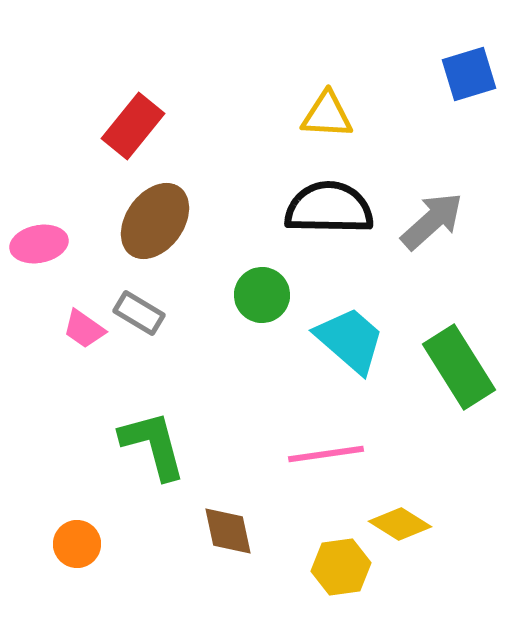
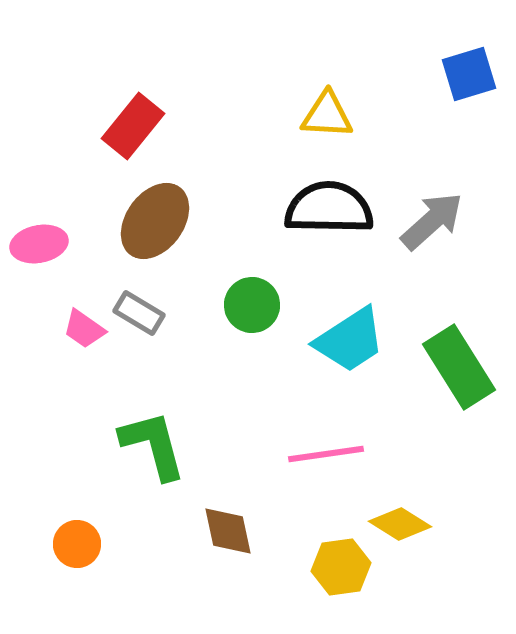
green circle: moved 10 px left, 10 px down
cyan trapezoid: rotated 106 degrees clockwise
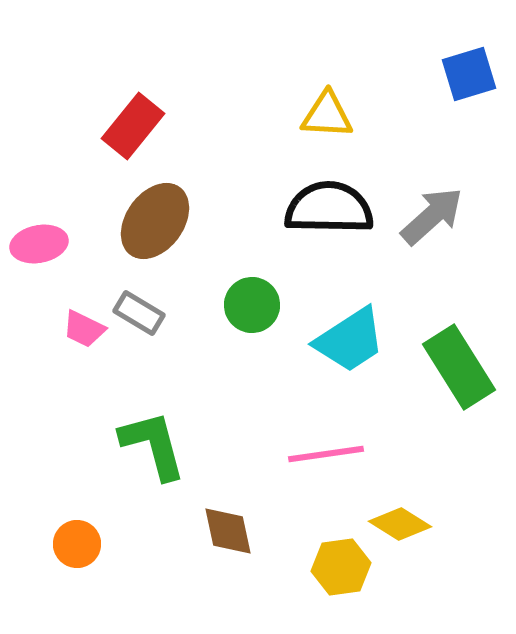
gray arrow: moved 5 px up
pink trapezoid: rotated 9 degrees counterclockwise
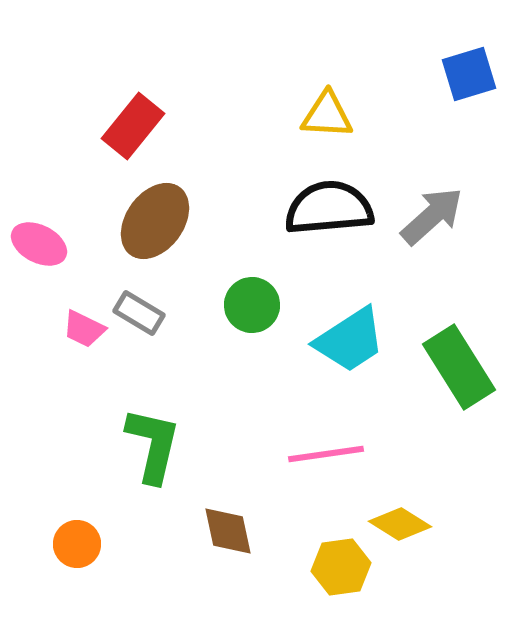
black semicircle: rotated 6 degrees counterclockwise
pink ellipse: rotated 38 degrees clockwise
green L-shape: rotated 28 degrees clockwise
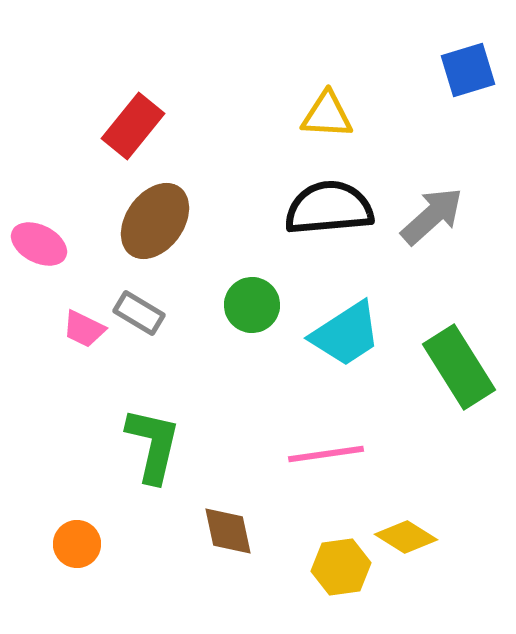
blue square: moved 1 px left, 4 px up
cyan trapezoid: moved 4 px left, 6 px up
yellow diamond: moved 6 px right, 13 px down
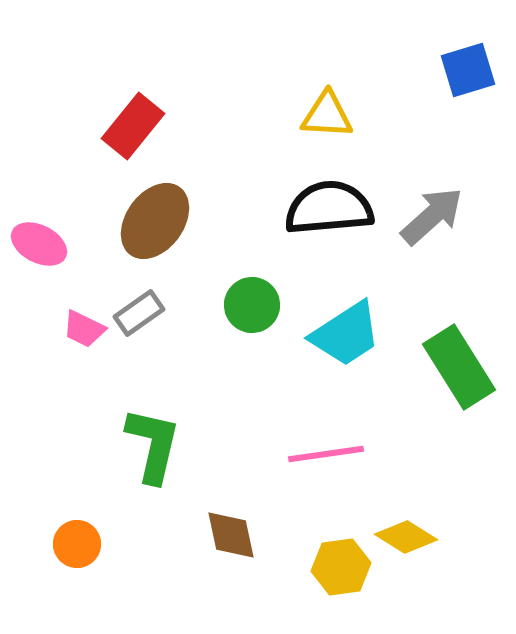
gray rectangle: rotated 66 degrees counterclockwise
brown diamond: moved 3 px right, 4 px down
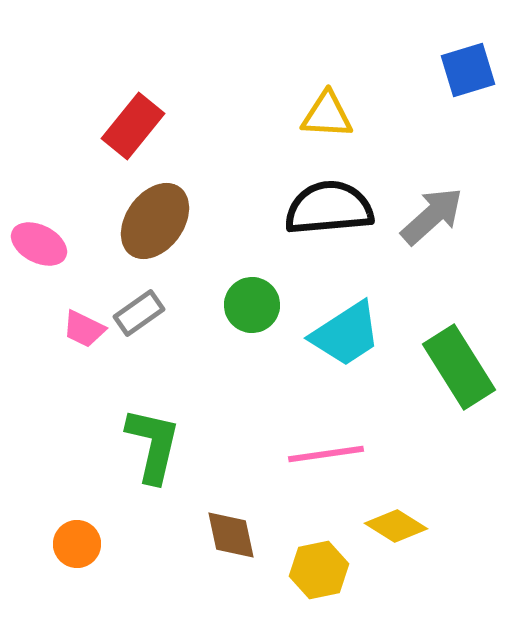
yellow diamond: moved 10 px left, 11 px up
yellow hexagon: moved 22 px left, 3 px down; rotated 4 degrees counterclockwise
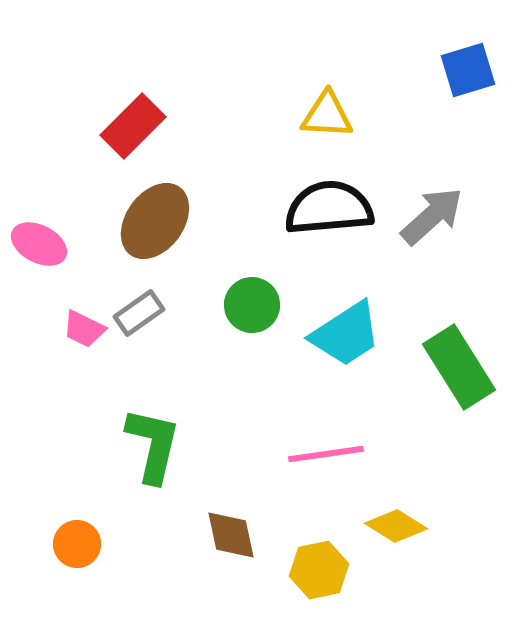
red rectangle: rotated 6 degrees clockwise
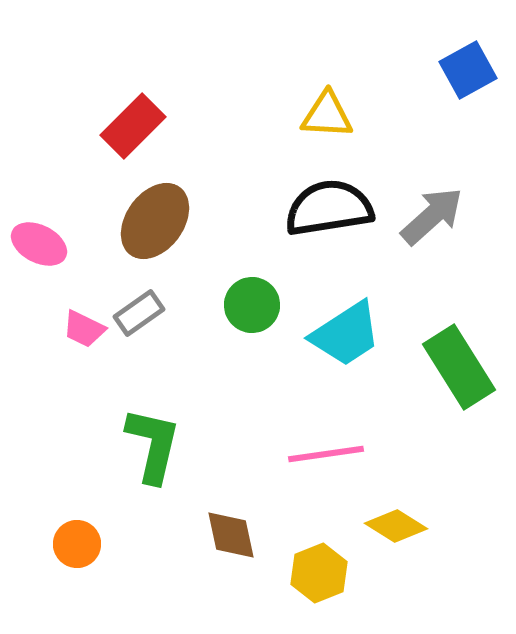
blue square: rotated 12 degrees counterclockwise
black semicircle: rotated 4 degrees counterclockwise
yellow hexagon: moved 3 px down; rotated 10 degrees counterclockwise
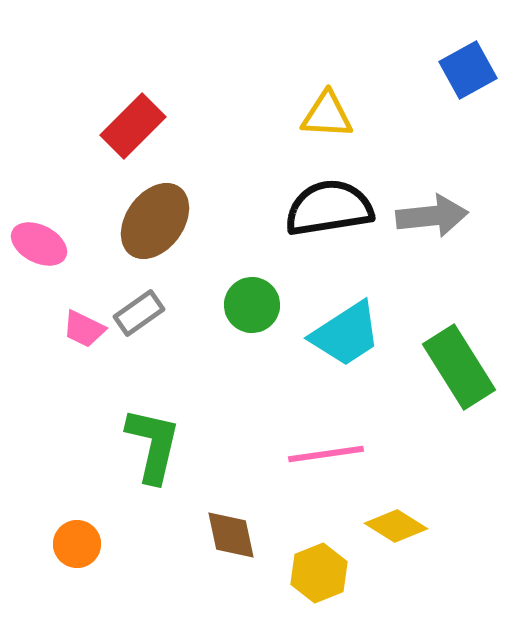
gray arrow: rotated 36 degrees clockwise
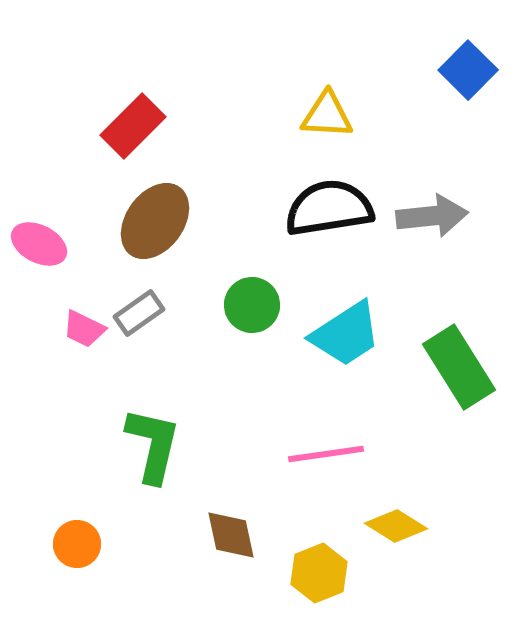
blue square: rotated 16 degrees counterclockwise
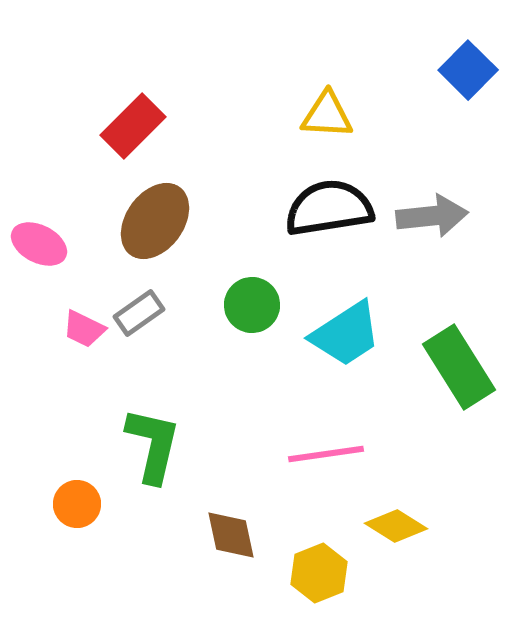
orange circle: moved 40 px up
